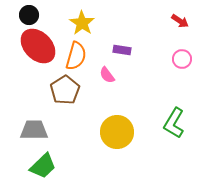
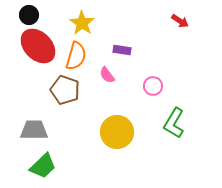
pink circle: moved 29 px left, 27 px down
brown pentagon: rotated 20 degrees counterclockwise
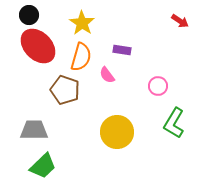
orange semicircle: moved 5 px right, 1 px down
pink circle: moved 5 px right
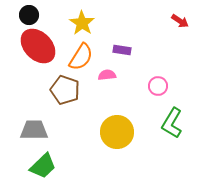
orange semicircle: rotated 16 degrees clockwise
pink semicircle: rotated 120 degrees clockwise
green L-shape: moved 2 px left
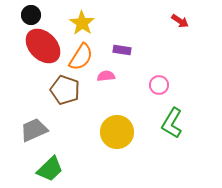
black circle: moved 2 px right
red ellipse: moved 5 px right
pink semicircle: moved 1 px left, 1 px down
pink circle: moved 1 px right, 1 px up
gray trapezoid: rotated 24 degrees counterclockwise
green trapezoid: moved 7 px right, 3 px down
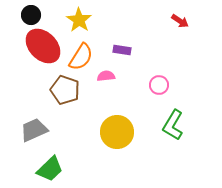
yellow star: moved 3 px left, 3 px up
green L-shape: moved 1 px right, 2 px down
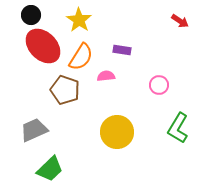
green L-shape: moved 5 px right, 3 px down
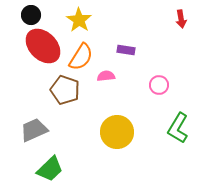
red arrow: moved 1 px right, 2 px up; rotated 48 degrees clockwise
purple rectangle: moved 4 px right
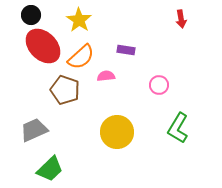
orange semicircle: rotated 16 degrees clockwise
